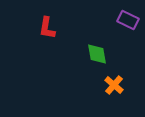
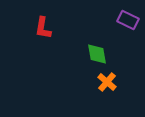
red L-shape: moved 4 px left
orange cross: moved 7 px left, 3 px up
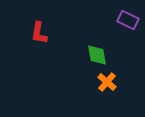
red L-shape: moved 4 px left, 5 px down
green diamond: moved 1 px down
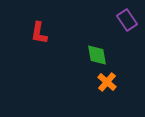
purple rectangle: moved 1 px left; rotated 30 degrees clockwise
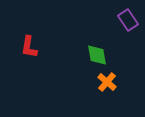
purple rectangle: moved 1 px right
red L-shape: moved 10 px left, 14 px down
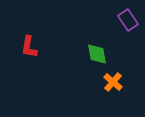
green diamond: moved 1 px up
orange cross: moved 6 px right
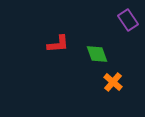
red L-shape: moved 29 px right, 3 px up; rotated 105 degrees counterclockwise
green diamond: rotated 10 degrees counterclockwise
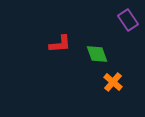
red L-shape: moved 2 px right
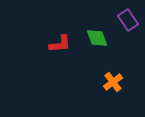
green diamond: moved 16 px up
orange cross: rotated 12 degrees clockwise
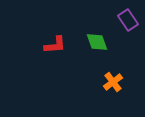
green diamond: moved 4 px down
red L-shape: moved 5 px left, 1 px down
